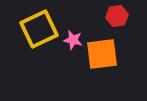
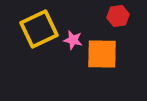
red hexagon: moved 1 px right
orange square: rotated 8 degrees clockwise
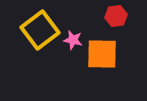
red hexagon: moved 2 px left
yellow square: moved 1 px right, 1 px down; rotated 12 degrees counterclockwise
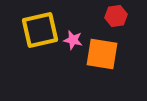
yellow square: rotated 24 degrees clockwise
orange square: rotated 8 degrees clockwise
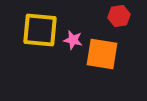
red hexagon: moved 3 px right
yellow square: rotated 18 degrees clockwise
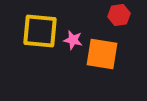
red hexagon: moved 1 px up
yellow square: moved 1 px down
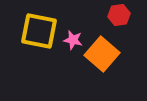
yellow square: moved 1 px left; rotated 6 degrees clockwise
orange square: rotated 32 degrees clockwise
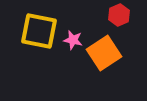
red hexagon: rotated 15 degrees counterclockwise
orange square: moved 2 px right, 1 px up; rotated 16 degrees clockwise
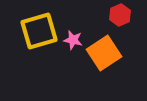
red hexagon: moved 1 px right
yellow square: rotated 27 degrees counterclockwise
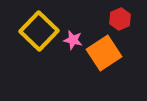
red hexagon: moved 4 px down
yellow square: rotated 30 degrees counterclockwise
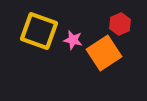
red hexagon: moved 5 px down
yellow square: rotated 24 degrees counterclockwise
